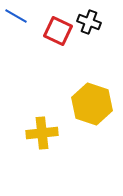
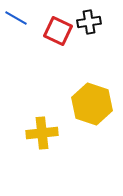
blue line: moved 2 px down
black cross: rotated 30 degrees counterclockwise
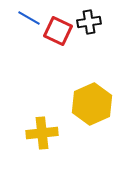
blue line: moved 13 px right
yellow hexagon: rotated 18 degrees clockwise
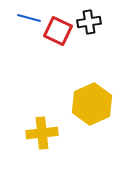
blue line: rotated 15 degrees counterclockwise
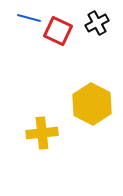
black cross: moved 8 px right, 1 px down; rotated 20 degrees counterclockwise
yellow hexagon: rotated 9 degrees counterclockwise
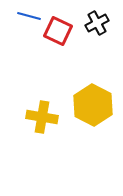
blue line: moved 2 px up
yellow hexagon: moved 1 px right, 1 px down
yellow cross: moved 16 px up; rotated 16 degrees clockwise
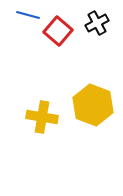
blue line: moved 1 px left, 1 px up
red square: rotated 16 degrees clockwise
yellow hexagon: rotated 6 degrees counterclockwise
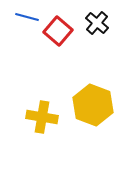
blue line: moved 1 px left, 2 px down
black cross: rotated 20 degrees counterclockwise
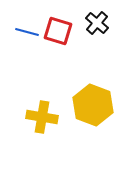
blue line: moved 15 px down
red square: rotated 24 degrees counterclockwise
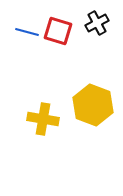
black cross: rotated 20 degrees clockwise
yellow cross: moved 1 px right, 2 px down
